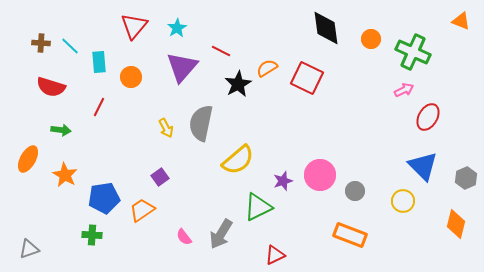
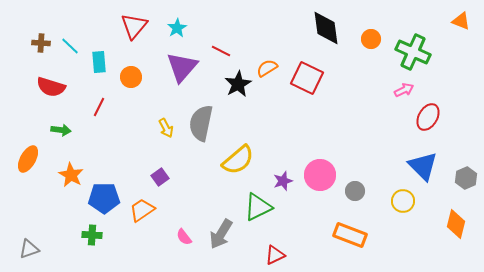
orange star at (65, 175): moved 6 px right
blue pentagon at (104, 198): rotated 8 degrees clockwise
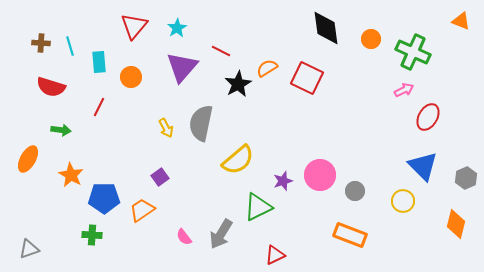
cyan line at (70, 46): rotated 30 degrees clockwise
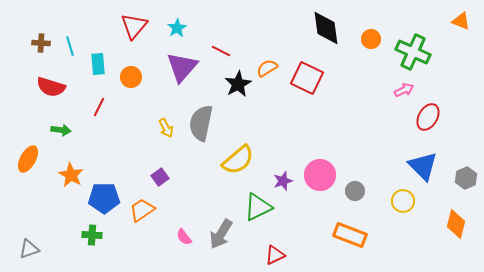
cyan rectangle at (99, 62): moved 1 px left, 2 px down
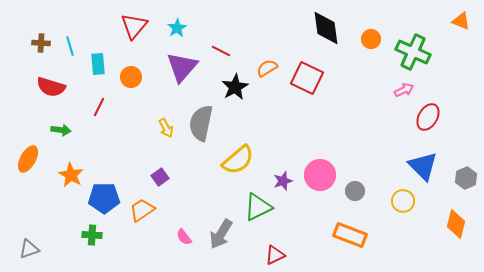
black star at (238, 84): moved 3 px left, 3 px down
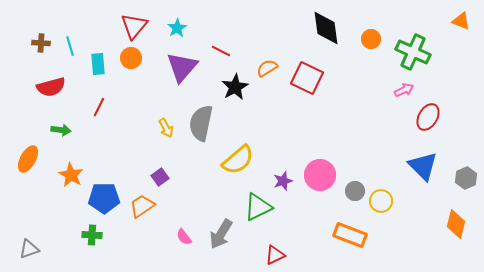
orange circle at (131, 77): moved 19 px up
red semicircle at (51, 87): rotated 32 degrees counterclockwise
yellow circle at (403, 201): moved 22 px left
orange trapezoid at (142, 210): moved 4 px up
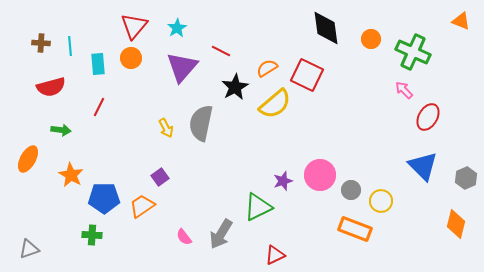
cyan line at (70, 46): rotated 12 degrees clockwise
red square at (307, 78): moved 3 px up
pink arrow at (404, 90): rotated 108 degrees counterclockwise
yellow semicircle at (238, 160): moved 37 px right, 56 px up
gray circle at (355, 191): moved 4 px left, 1 px up
orange rectangle at (350, 235): moved 5 px right, 6 px up
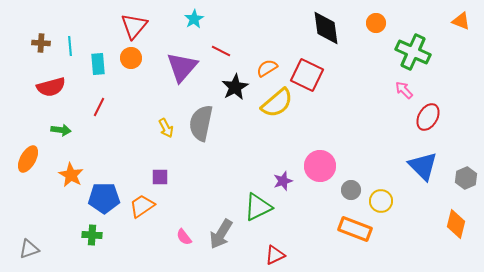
cyan star at (177, 28): moved 17 px right, 9 px up
orange circle at (371, 39): moved 5 px right, 16 px up
yellow semicircle at (275, 104): moved 2 px right, 1 px up
pink circle at (320, 175): moved 9 px up
purple square at (160, 177): rotated 36 degrees clockwise
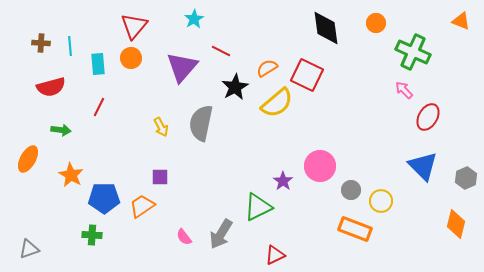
yellow arrow at (166, 128): moved 5 px left, 1 px up
purple star at (283, 181): rotated 18 degrees counterclockwise
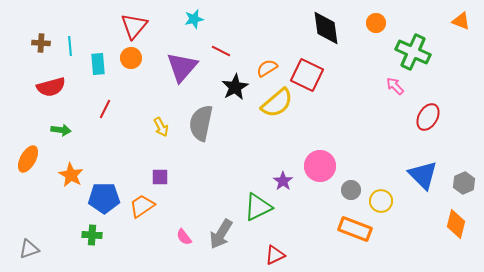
cyan star at (194, 19): rotated 18 degrees clockwise
pink arrow at (404, 90): moved 9 px left, 4 px up
red line at (99, 107): moved 6 px right, 2 px down
blue triangle at (423, 166): moved 9 px down
gray hexagon at (466, 178): moved 2 px left, 5 px down
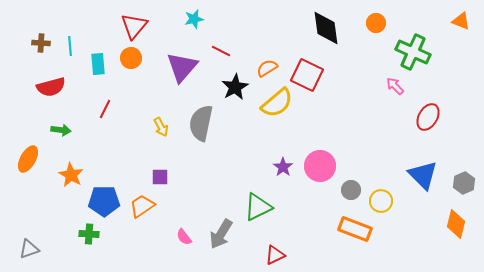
purple star at (283, 181): moved 14 px up
blue pentagon at (104, 198): moved 3 px down
green cross at (92, 235): moved 3 px left, 1 px up
